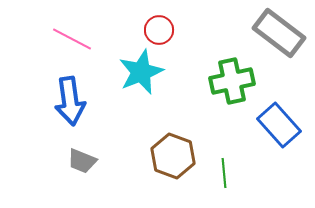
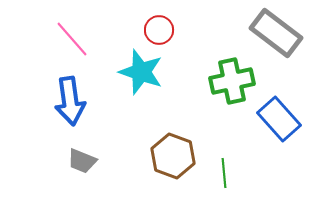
gray rectangle: moved 3 px left
pink line: rotated 21 degrees clockwise
cyan star: rotated 30 degrees counterclockwise
blue rectangle: moved 6 px up
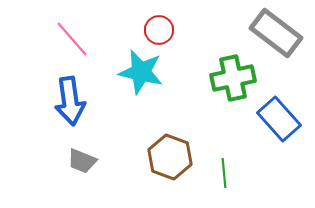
cyan star: rotated 6 degrees counterclockwise
green cross: moved 1 px right, 3 px up
brown hexagon: moved 3 px left, 1 px down
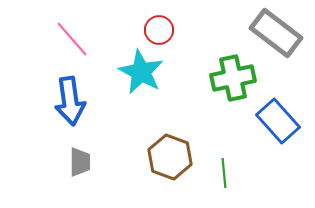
cyan star: rotated 15 degrees clockwise
blue rectangle: moved 1 px left, 2 px down
gray trapezoid: moved 2 px left, 1 px down; rotated 112 degrees counterclockwise
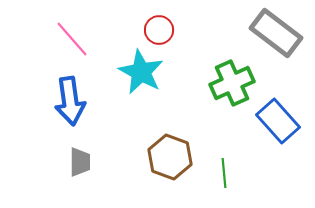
green cross: moved 1 px left, 5 px down; rotated 12 degrees counterclockwise
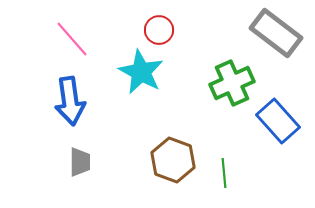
brown hexagon: moved 3 px right, 3 px down
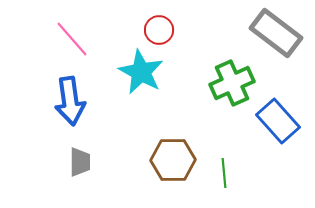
brown hexagon: rotated 21 degrees counterclockwise
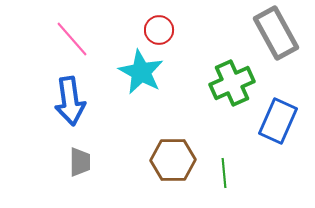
gray rectangle: rotated 24 degrees clockwise
blue rectangle: rotated 66 degrees clockwise
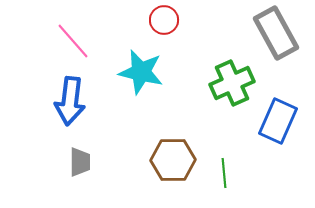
red circle: moved 5 px right, 10 px up
pink line: moved 1 px right, 2 px down
cyan star: rotated 15 degrees counterclockwise
blue arrow: rotated 15 degrees clockwise
